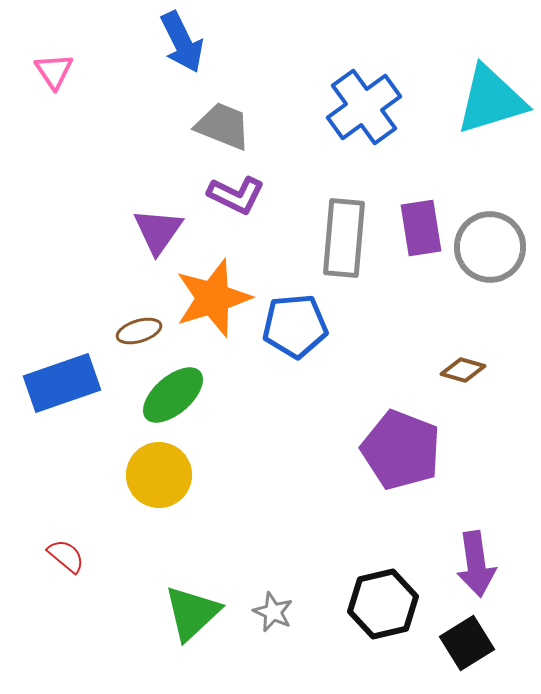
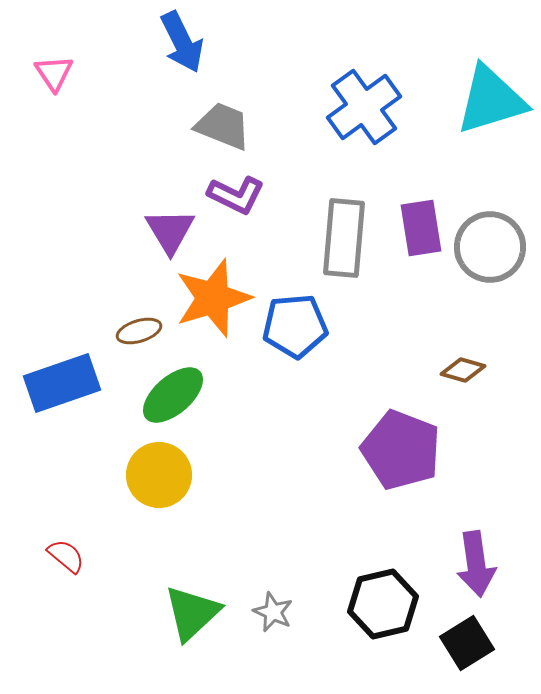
pink triangle: moved 2 px down
purple triangle: moved 12 px right; rotated 6 degrees counterclockwise
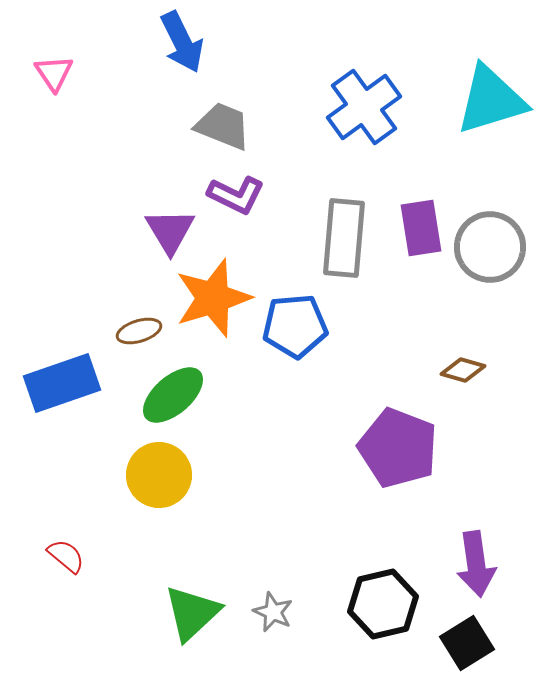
purple pentagon: moved 3 px left, 2 px up
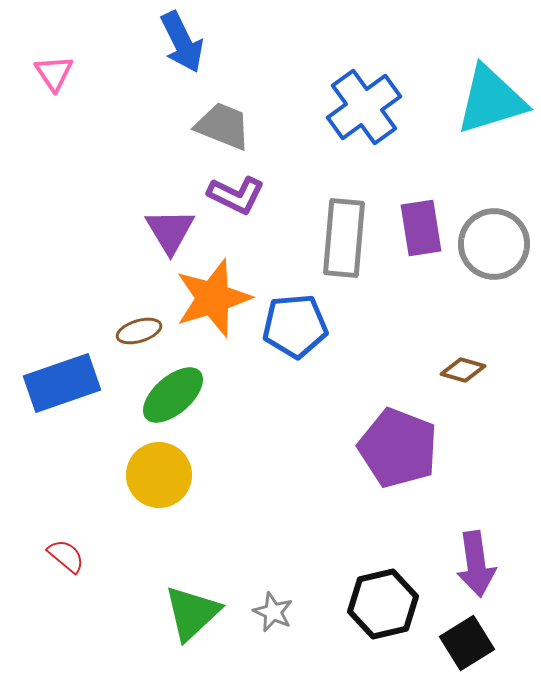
gray circle: moved 4 px right, 3 px up
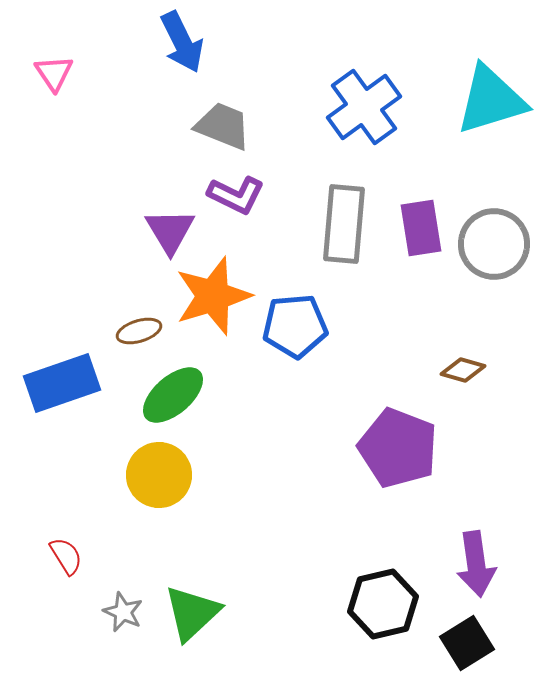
gray rectangle: moved 14 px up
orange star: moved 2 px up
red semicircle: rotated 18 degrees clockwise
gray star: moved 150 px left
